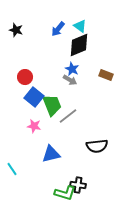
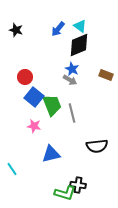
gray line: moved 4 px right, 3 px up; rotated 66 degrees counterclockwise
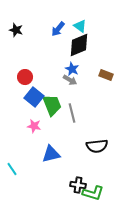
green L-shape: moved 28 px right
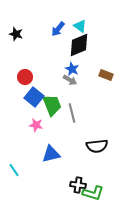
black star: moved 4 px down
pink star: moved 2 px right, 1 px up
cyan line: moved 2 px right, 1 px down
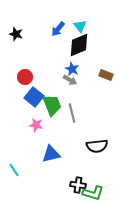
cyan triangle: rotated 16 degrees clockwise
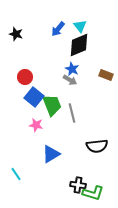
blue triangle: rotated 18 degrees counterclockwise
cyan line: moved 2 px right, 4 px down
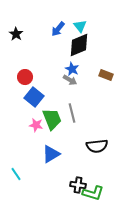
black star: rotated 16 degrees clockwise
green trapezoid: moved 14 px down
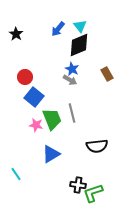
brown rectangle: moved 1 px right, 1 px up; rotated 40 degrees clockwise
green L-shape: rotated 145 degrees clockwise
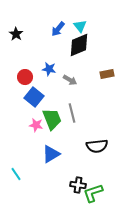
blue star: moved 23 px left; rotated 16 degrees counterclockwise
brown rectangle: rotated 72 degrees counterclockwise
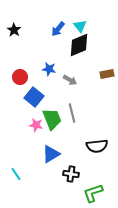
black star: moved 2 px left, 4 px up
red circle: moved 5 px left
black cross: moved 7 px left, 11 px up
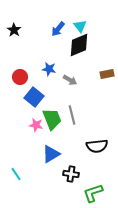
gray line: moved 2 px down
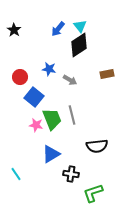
black diamond: rotated 10 degrees counterclockwise
